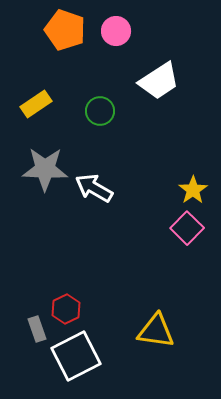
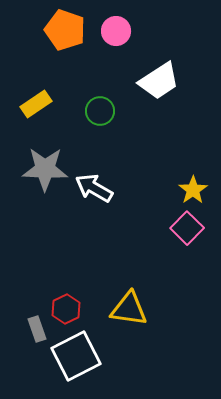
yellow triangle: moved 27 px left, 22 px up
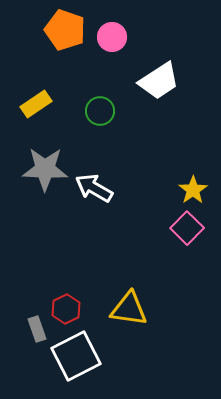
pink circle: moved 4 px left, 6 px down
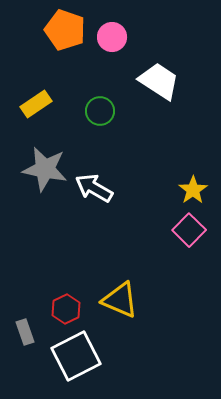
white trapezoid: rotated 114 degrees counterclockwise
gray star: rotated 9 degrees clockwise
pink square: moved 2 px right, 2 px down
yellow triangle: moved 9 px left, 9 px up; rotated 15 degrees clockwise
gray rectangle: moved 12 px left, 3 px down
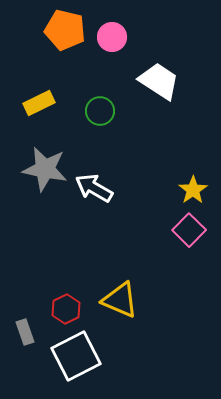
orange pentagon: rotated 6 degrees counterclockwise
yellow rectangle: moved 3 px right, 1 px up; rotated 8 degrees clockwise
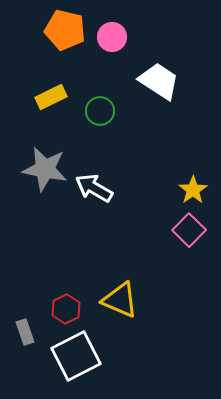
yellow rectangle: moved 12 px right, 6 px up
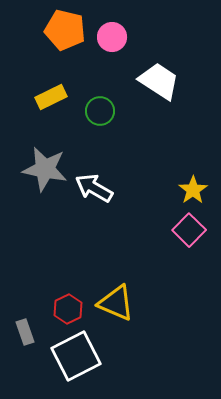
yellow triangle: moved 4 px left, 3 px down
red hexagon: moved 2 px right
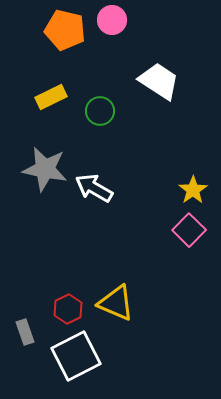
pink circle: moved 17 px up
